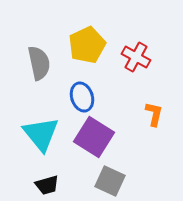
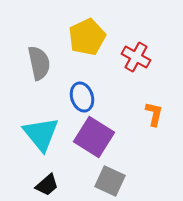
yellow pentagon: moved 8 px up
black trapezoid: rotated 25 degrees counterclockwise
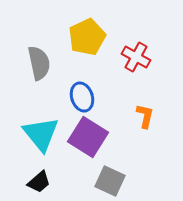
orange L-shape: moved 9 px left, 2 px down
purple square: moved 6 px left
black trapezoid: moved 8 px left, 3 px up
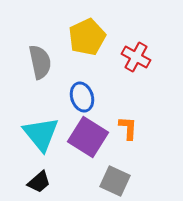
gray semicircle: moved 1 px right, 1 px up
orange L-shape: moved 17 px left, 12 px down; rotated 10 degrees counterclockwise
gray square: moved 5 px right
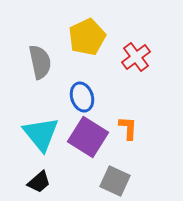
red cross: rotated 24 degrees clockwise
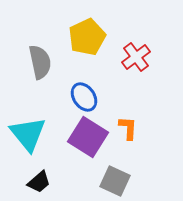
blue ellipse: moved 2 px right; rotated 16 degrees counterclockwise
cyan triangle: moved 13 px left
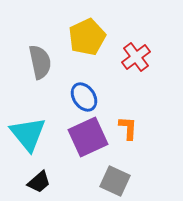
purple square: rotated 33 degrees clockwise
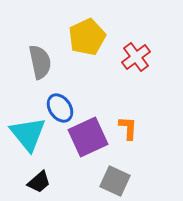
blue ellipse: moved 24 px left, 11 px down
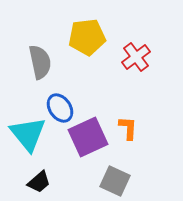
yellow pentagon: rotated 18 degrees clockwise
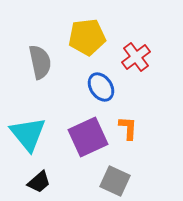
blue ellipse: moved 41 px right, 21 px up
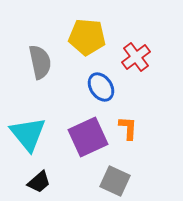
yellow pentagon: rotated 12 degrees clockwise
